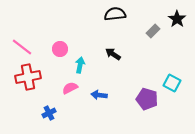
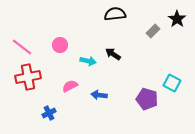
pink circle: moved 4 px up
cyan arrow: moved 8 px right, 4 px up; rotated 91 degrees clockwise
pink semicircle: moved 2 px up
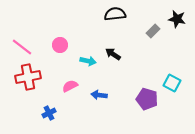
black star: rotated 24 degrees counterclockwise
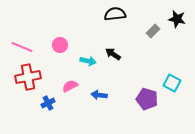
pink line: rotated 15 degrees counterclockwise
blue cross: moved 1 px left, 10 px up
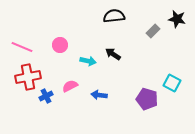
black semicircle: moved 1 px left, 2 px down
blue cross: moved 2 px left, 7 px up
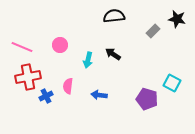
cyan arrow: moved 1 px up; rotated 91 degrees clockwise
pink semicircle: moved 2 px left; rotated 56 degrees counterclockwise
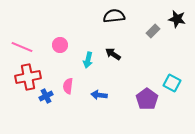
purple pentagon: rotated 20 degrees clockwise
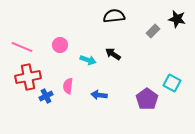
cyan arrow: rotated 84 degrees counterclockwise
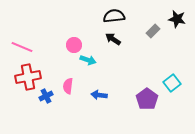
pink circle: moved 14 px right
black arrow: moved 15 px up
cyan square: rotated 24 degrees clockwise
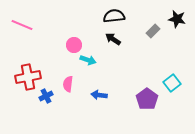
pink line: moved 22 px up
pink semicircle: moved 2 px up
